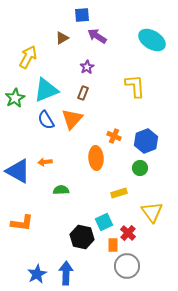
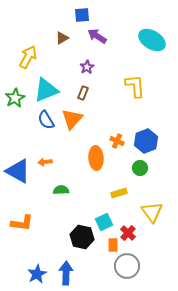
orange cross: moved 3 px right, 5 px down
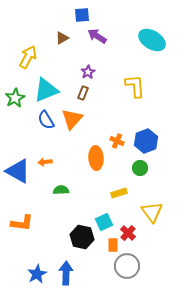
purple star: moved 1 px right, 5 px down
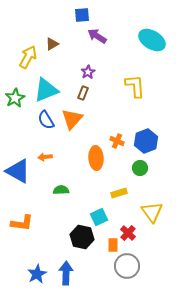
brown triangle: moved 10 px left, 6 px down
orange arrow: moved 5 px up
cyan square: moved 5 px left, 5 px up
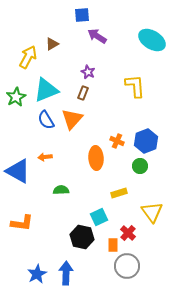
purple star: rotated 16 degrees counterclockwise
green star: moved 1 px right, 1 px up
green circle: moved 2 px up
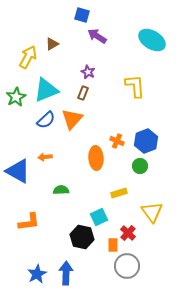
blue square: rotated 21 degrees clockwise
blue semicircle: rotated 102 degrees counterclockwise
orange L-shape: moved 7 px right, 1 px up; rotated 15 degrees counterclockwise
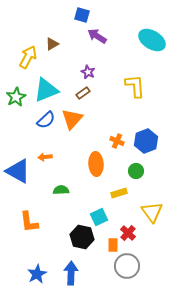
brown rectangle: rotated 32 degrees clockwise
orange ellipse: moved 6 px down
green circle: moved 4 px left, 5 px down
orange L-shape: rotated 90 degrees clockwise
blue arrow: moved 5 px right
